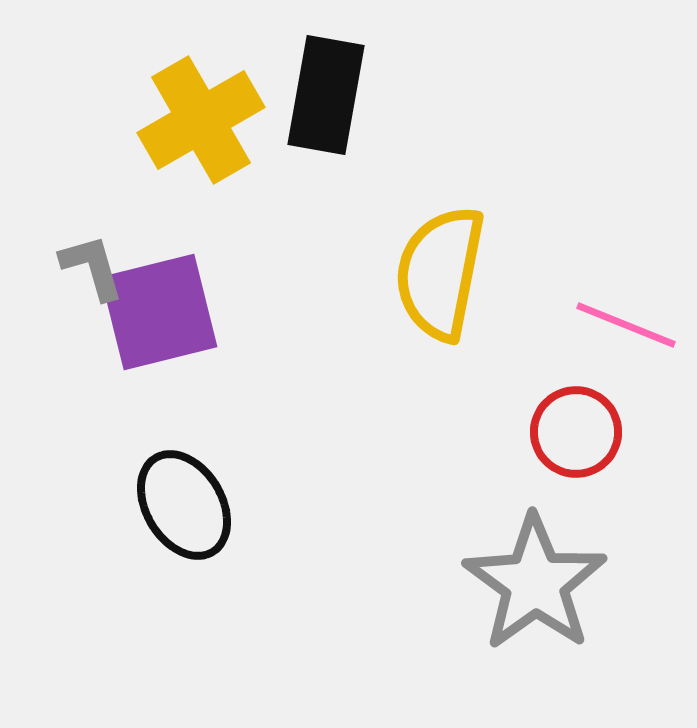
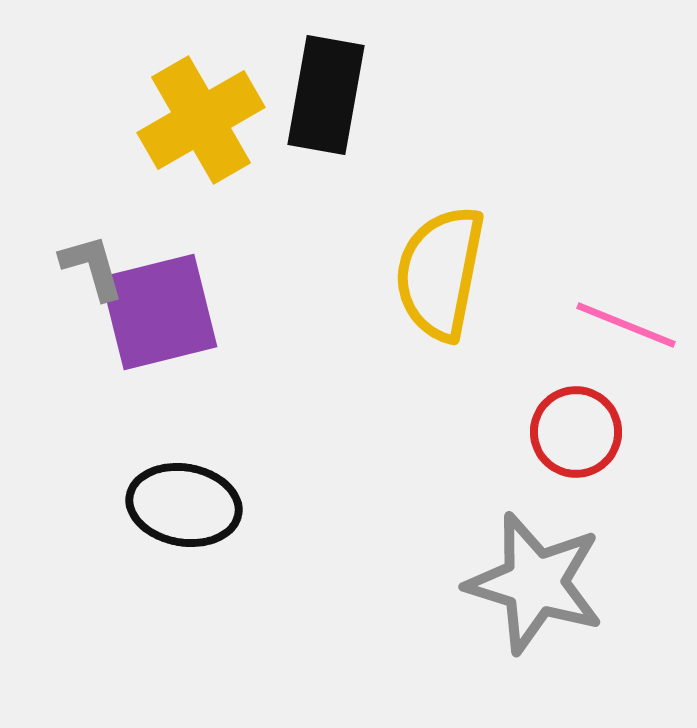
black ellipse: rotated 49 degrees counterclockwise
gray star: rotated 19 degrees counterclockwise
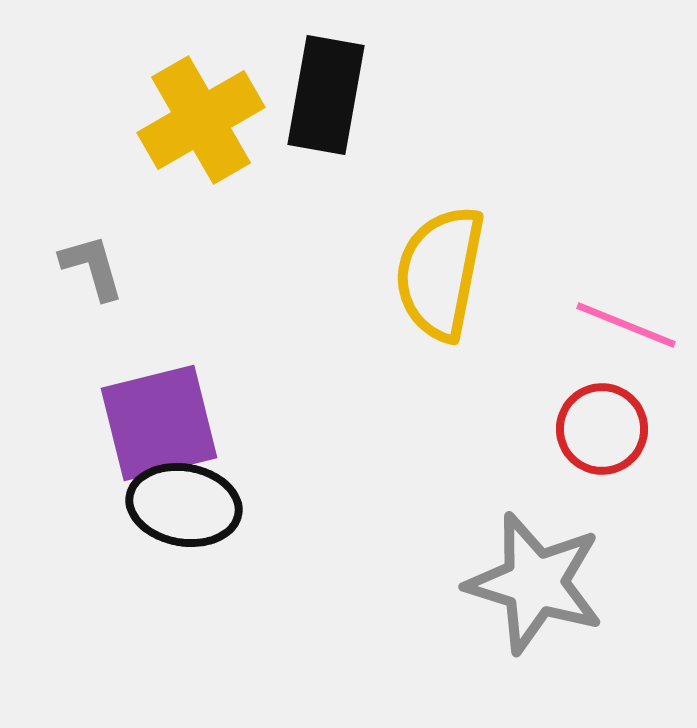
purple square: moved 111 px down
red circle: moved 26 px right, 3 px up
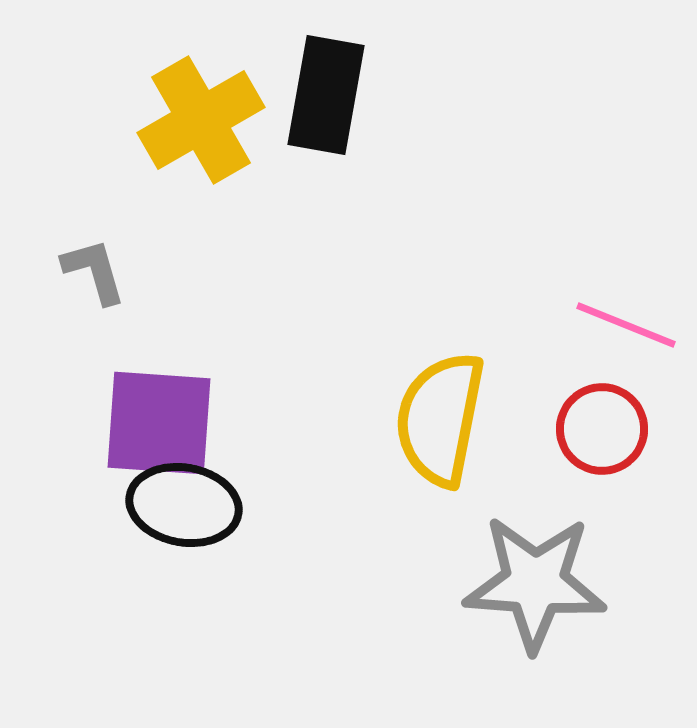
gray L-shape: moved 2 px right, 4 px down
yellow semicircle: moved 146 px down
purple square: rotated 18 degrees clockwise
gray star: rotated 13 degrees counterclockwise
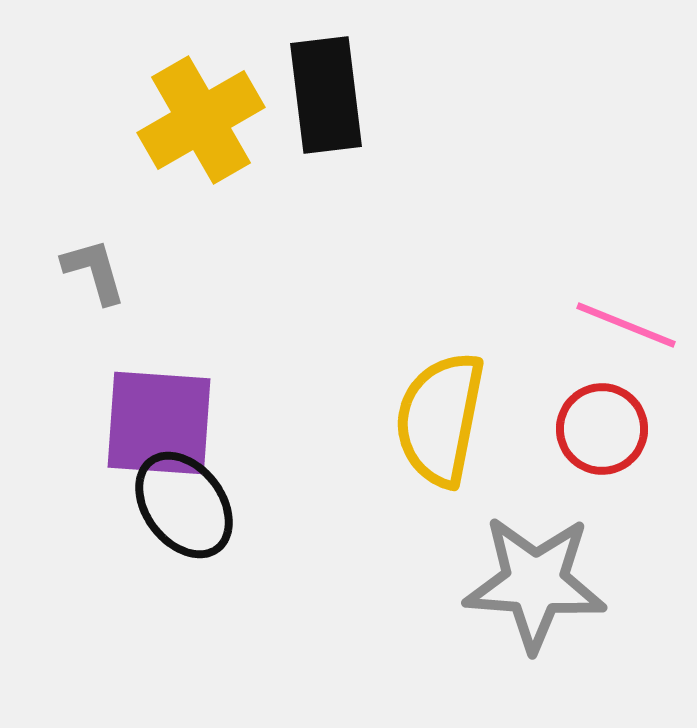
black rectangle: rotated 17 degrees counterclockwise
black ellipse: rotated 43 degrees clockwise
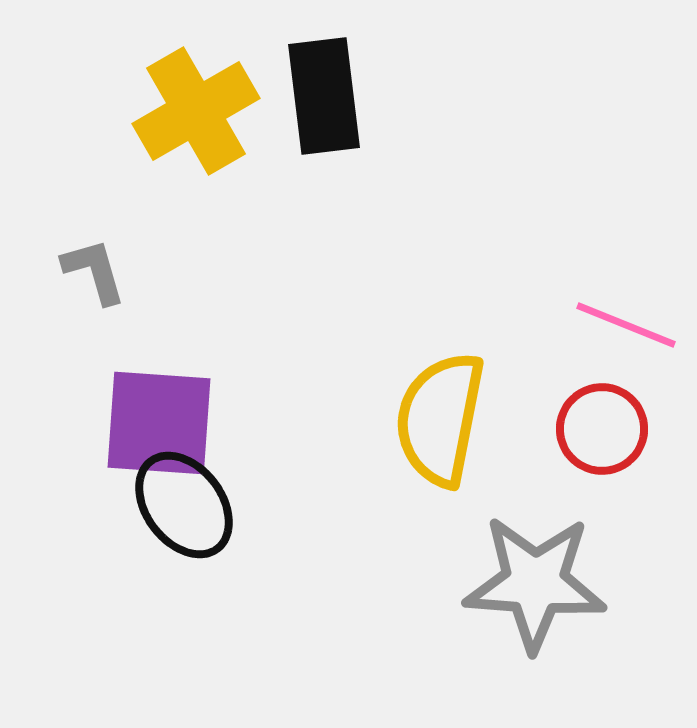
black rectangle: moved 2 px left, 1 px down
yellow cross: moved 5 px left, 9 px up
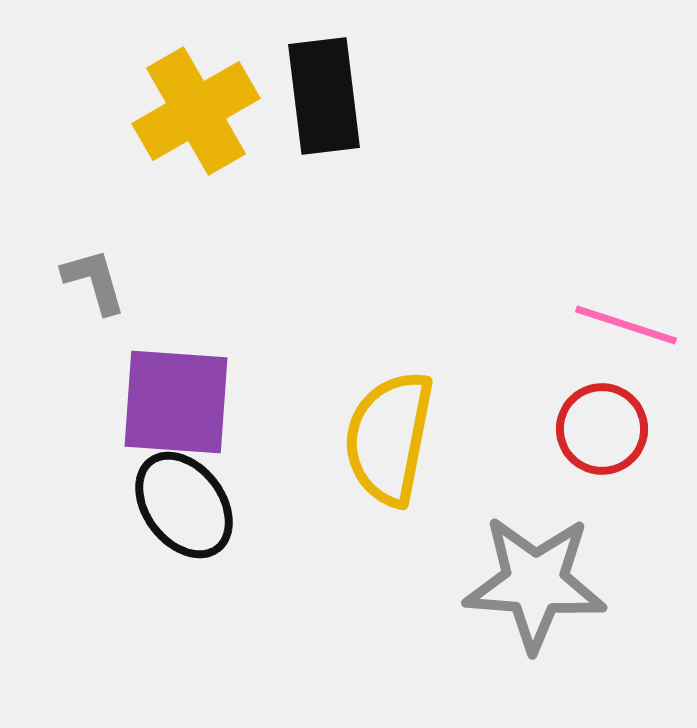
gray L-shape: moved 10 px down
pink line: rotated 4 degrees counterclockwise
yellow semicircle: moved 51 px left, 19 px down
purple square: moved 17 px right, 21 px up
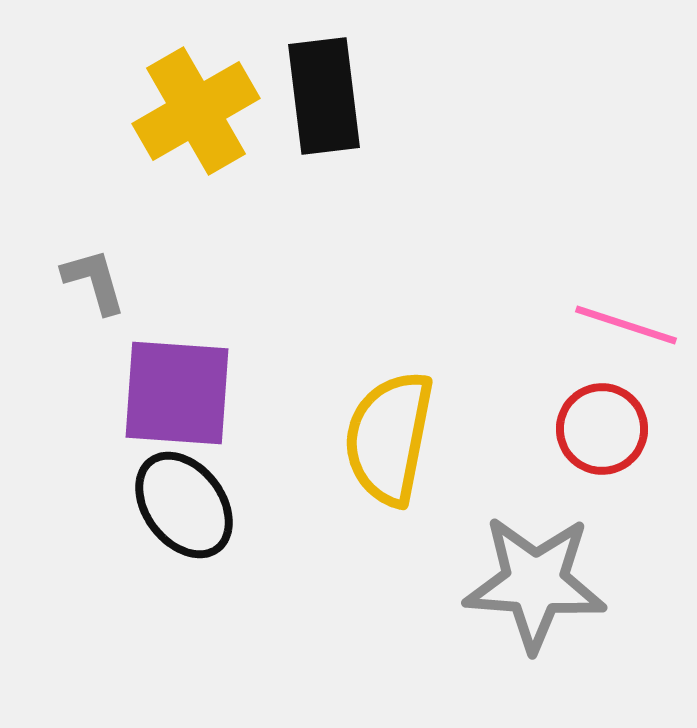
purple square: moved 1 px right, 9 px up
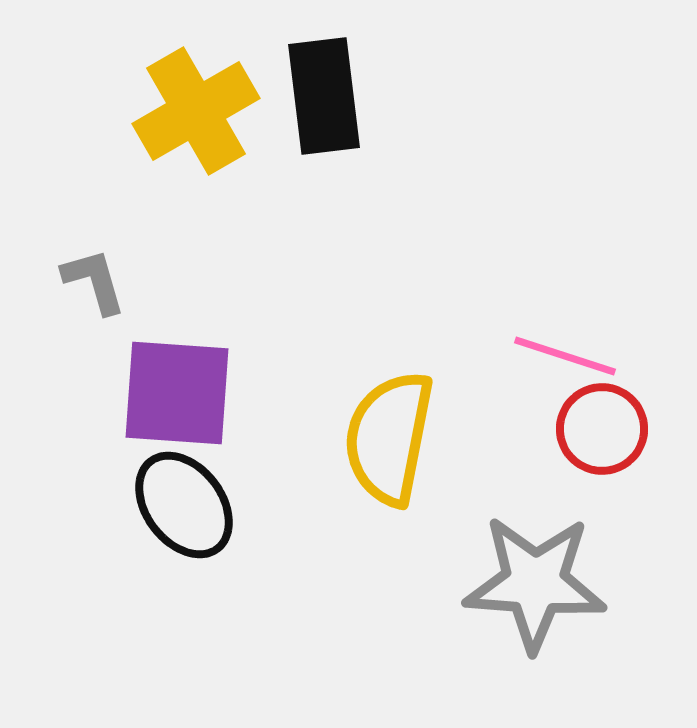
pink line: moved 61 px left, 31 px down
